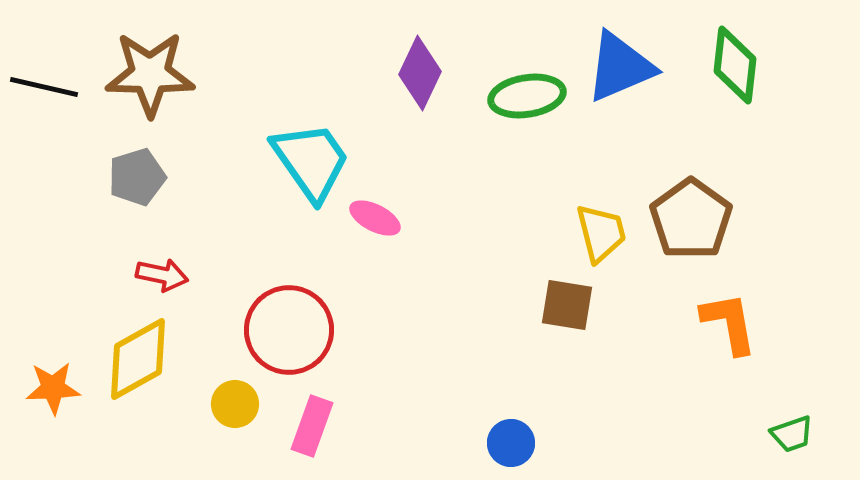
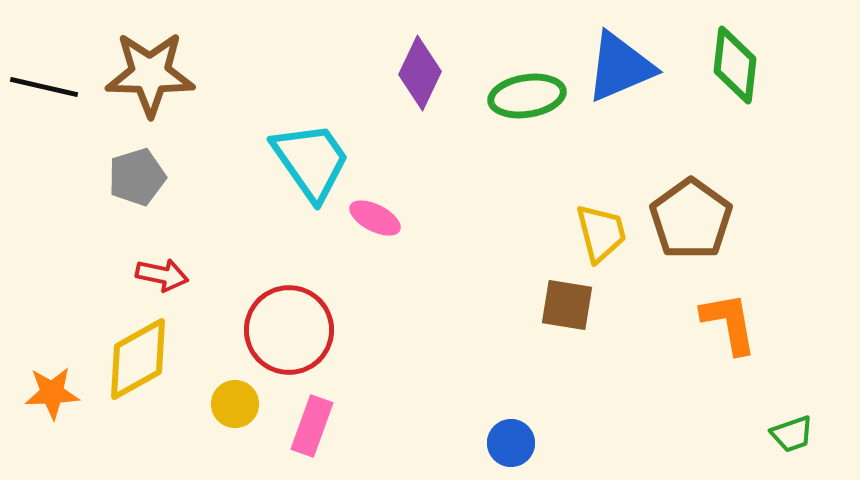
orange star: moved 1 px left, 5 px down
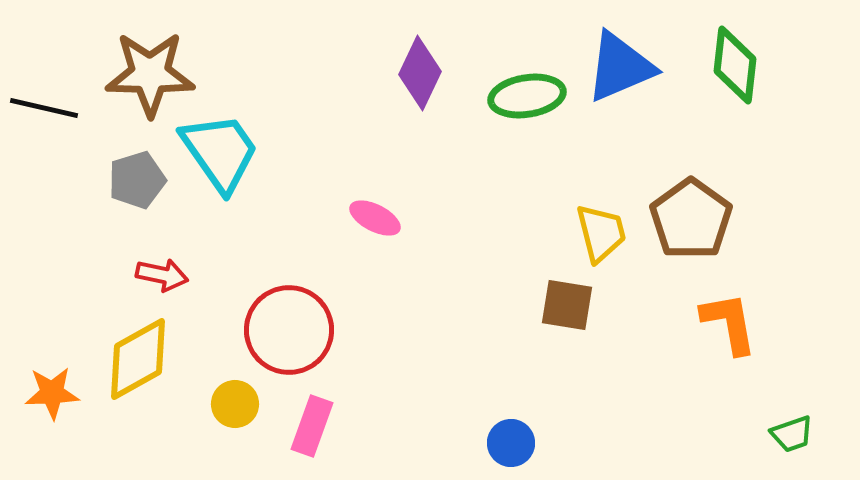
black line: moved 21 px down
cyan trapezoid: moved 91 px left, 9 px up
gray pentagon: moved 3 px down
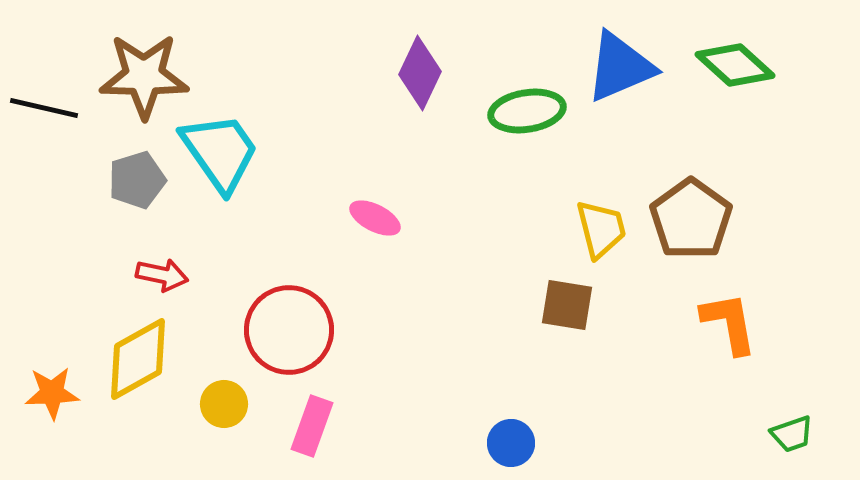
green diamond: rotated 54 degrees counterclockwise
brown star: moved 6 px left, 2 px down
green ellipse: moved 15 px down
yellow trapezoid: moved 4 px up
yellow circle: moved 11 px left
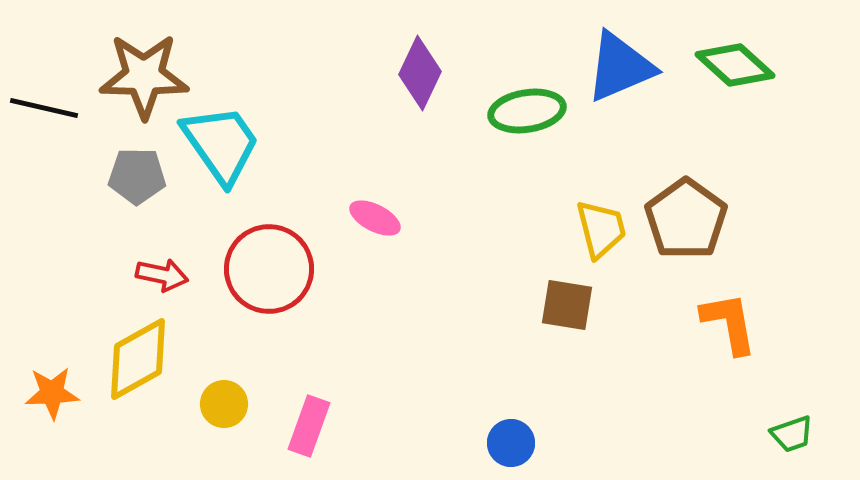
cyan trapezoid: moved 1 px right, 8 px up
gray pentagon: moved 4 px up; rotated 18 degrees clockwise
brown pentagon: moved 5 px left
red circle: moved 20 px left, 61 px up
pink rectangle: moved 3 px left
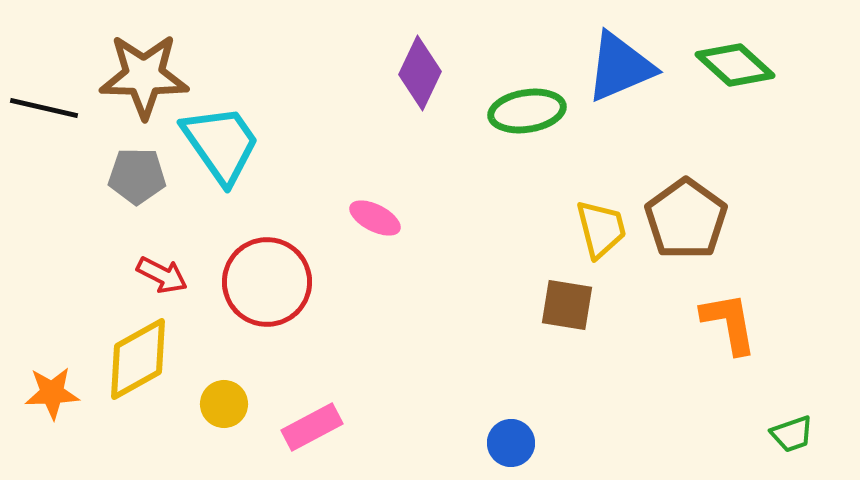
red circle: moved 2 px left, 13 px down
red arrow: rotated 15 degrees clockwise
pink rectangle: moved 3 px right, 1 px down; rotated 42 degrees clockwise
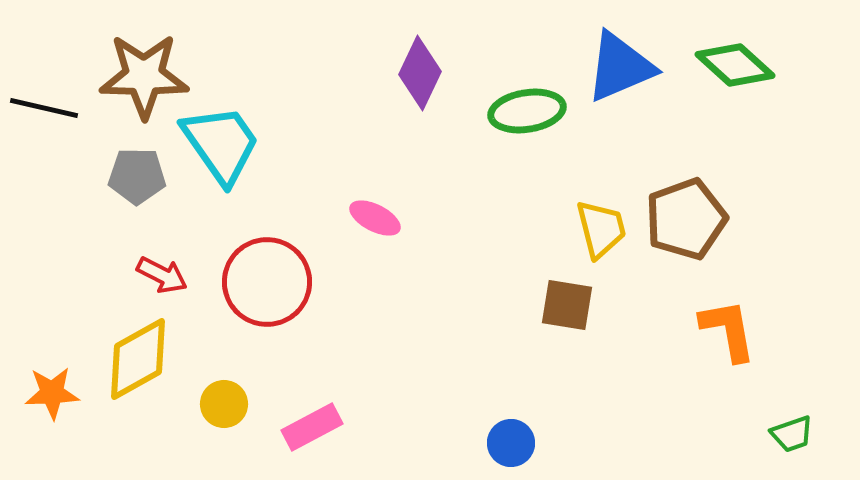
brown pentagon: rotated 16 degrees clockwise
orange L-shape: moved 1 px left, 7 px down
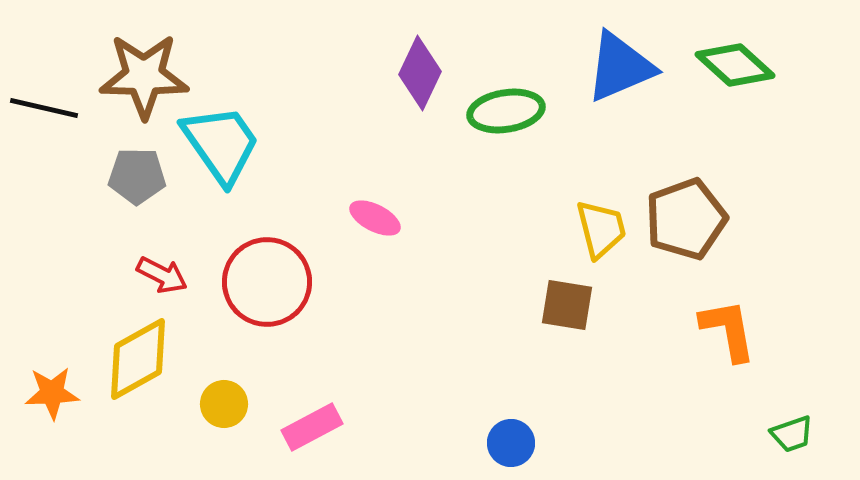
green ellipse: moved 21 px left
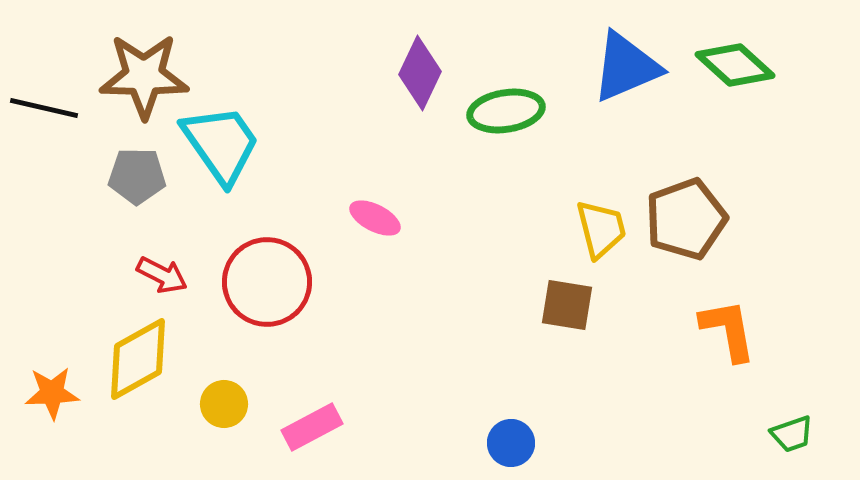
blue triangle: moved 6 px right
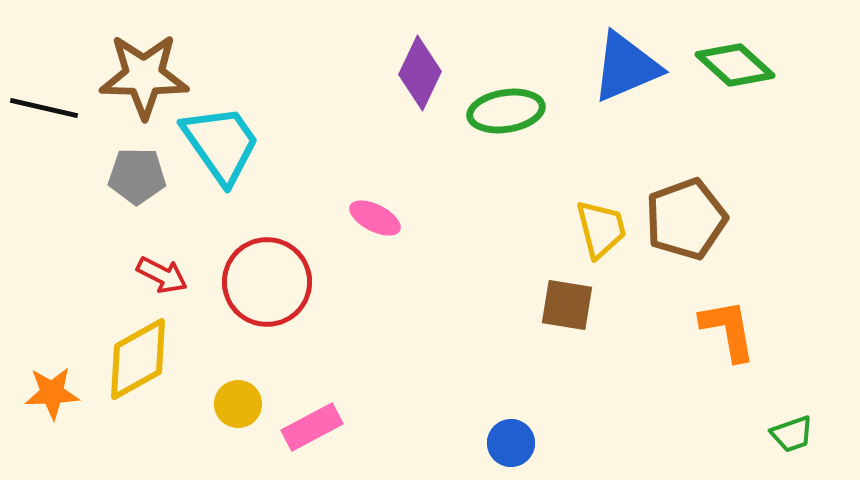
yellow circle: moved 14 px right
